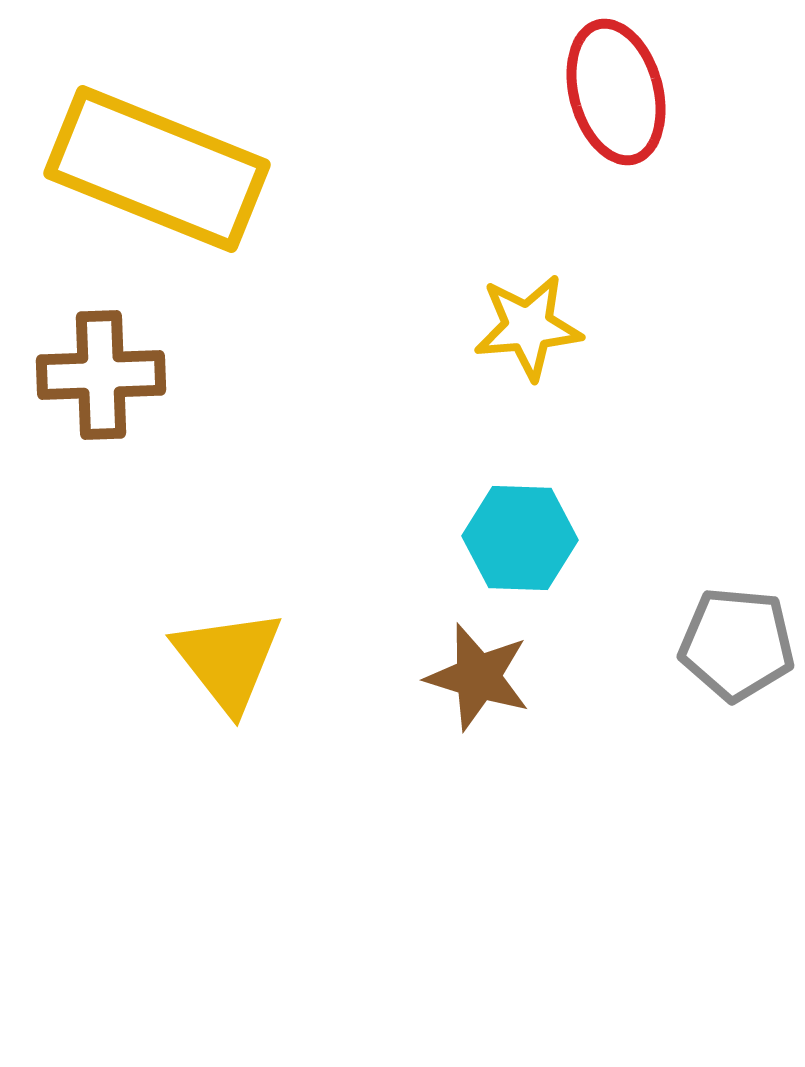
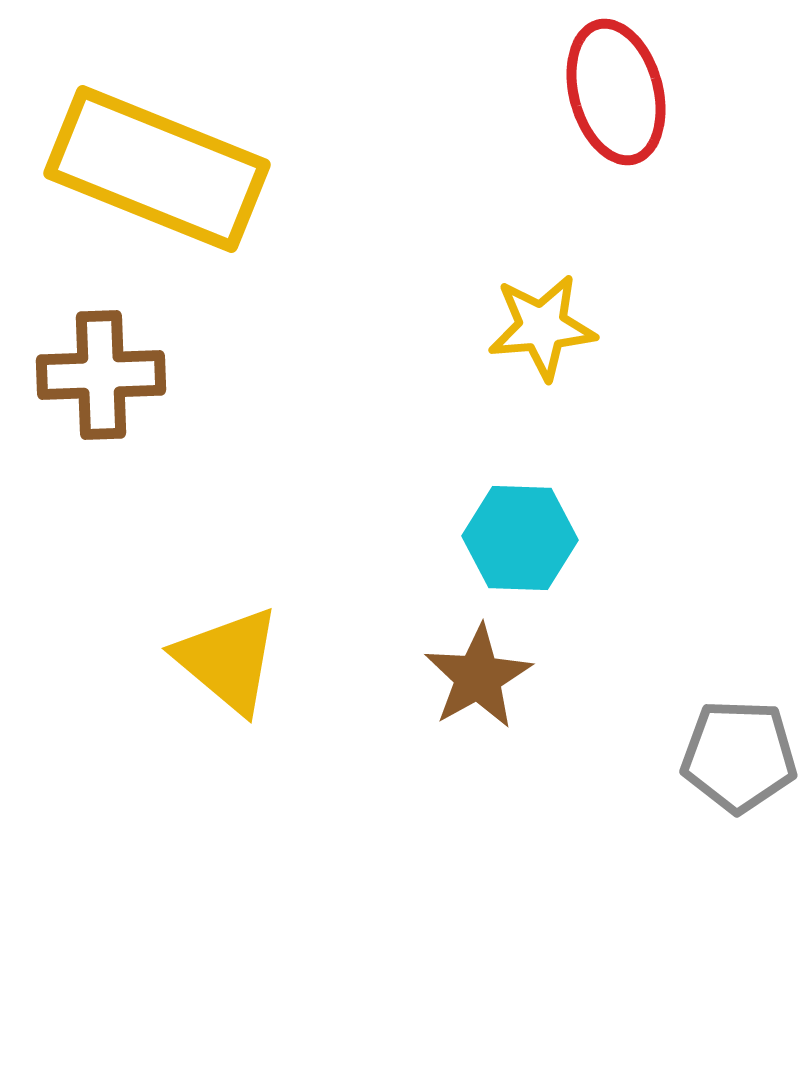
yellow star: moved 14 px right
gray pentagon: moved 2 px right, 112 px down; rotated 3 degrees counterclockwise
yellow triangle: rotated 12 degrees counterclockwise
brown star: rotated 26 degrees clockwise
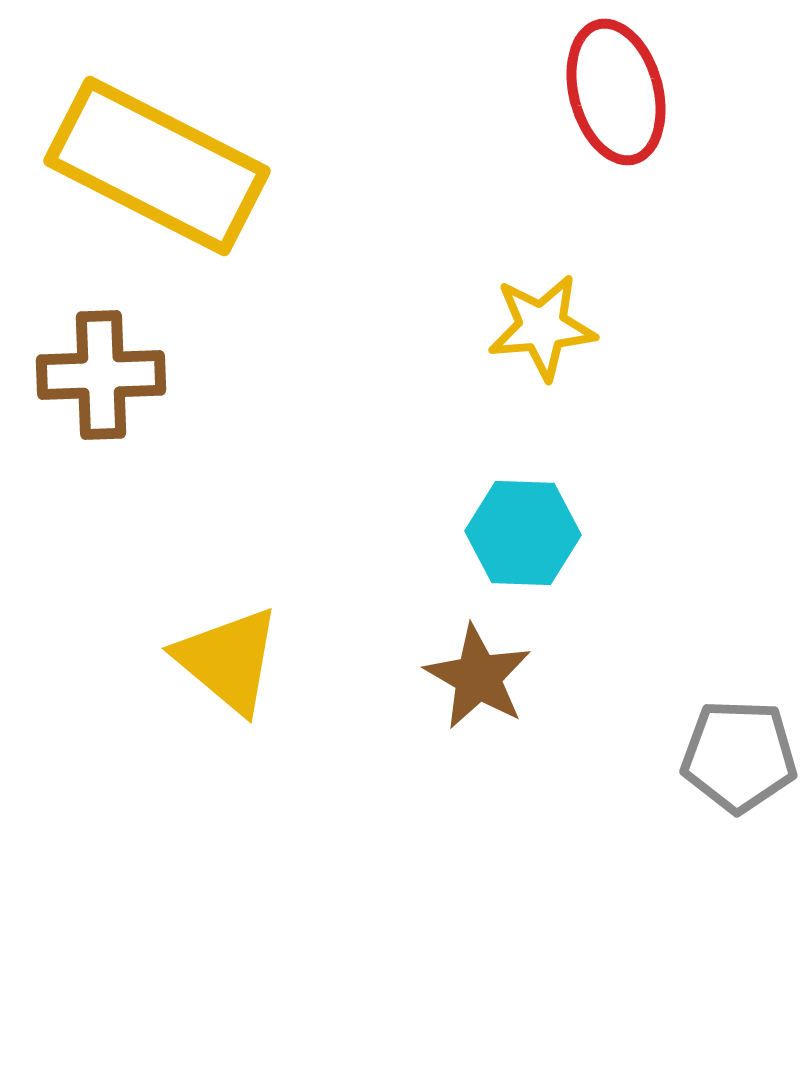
yellow rectangle: moved 3 px up; rotated 5 degrees clockwise
cyan hexagon: moved 3 px right, 5 px up
brown star: rotated 13 degrees counterclockwise
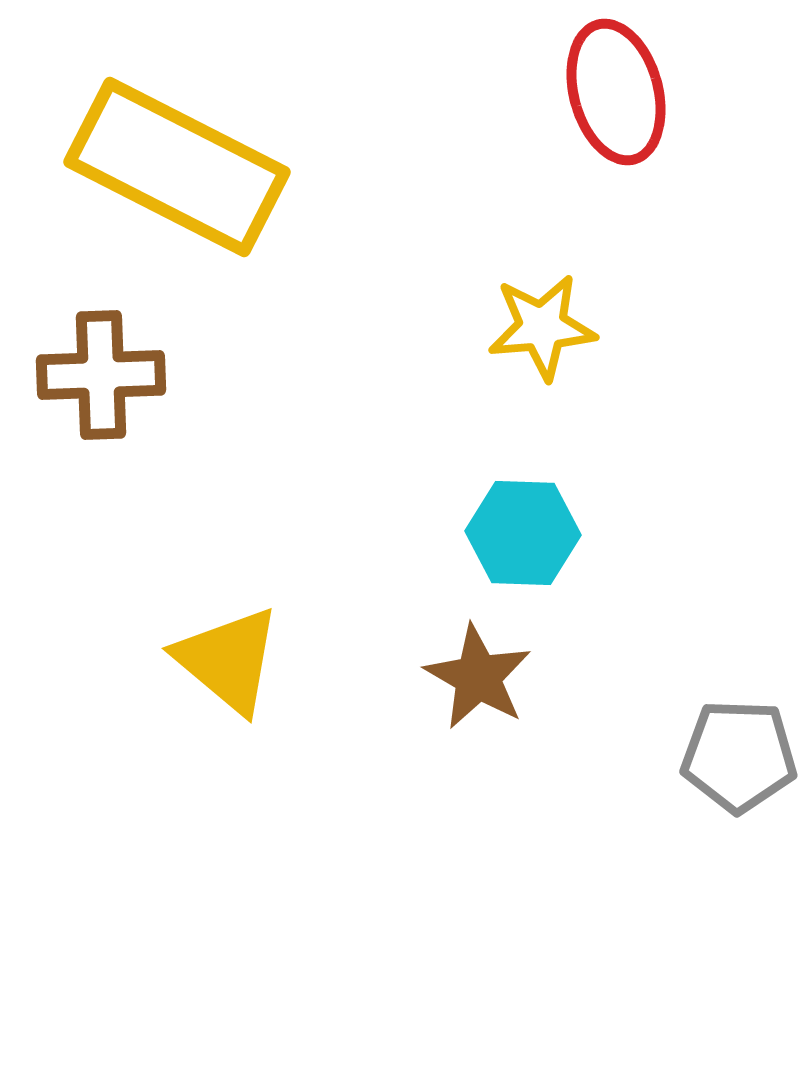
yellow rectangle: moved 20 px right, 1 px down
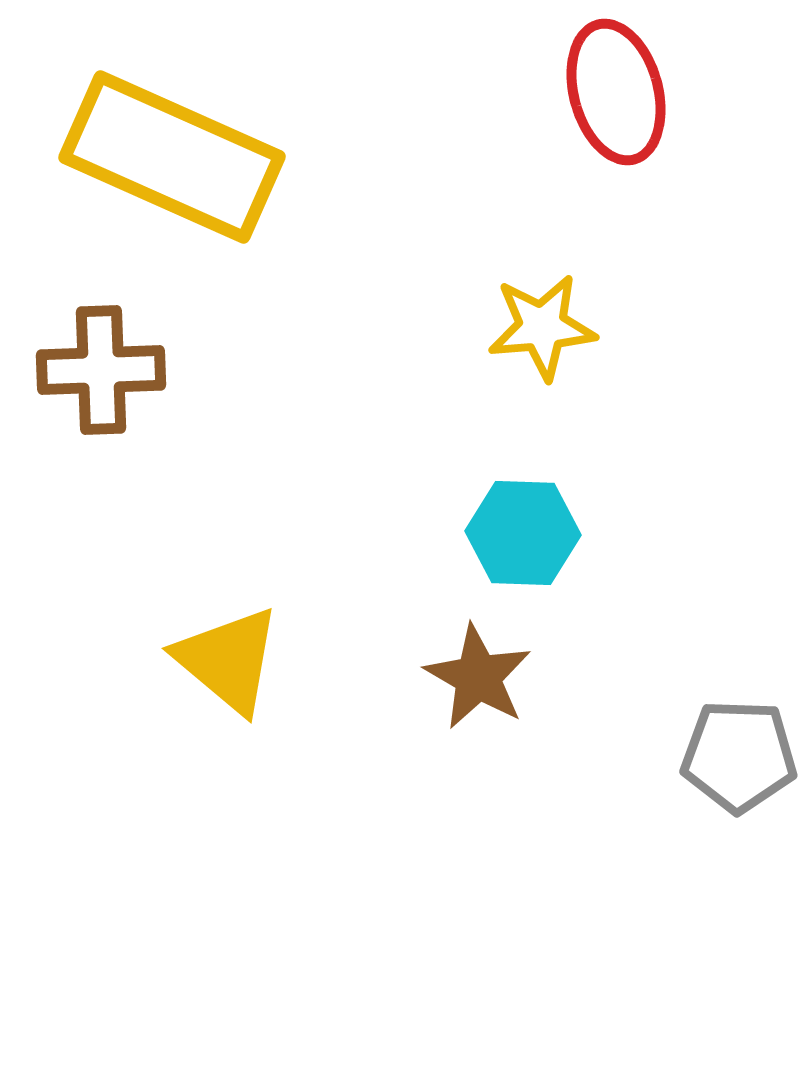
yellow rectangle: moved 5 px left, 10 px up; rotated 3 degrees counterclockwise
brown cross: moved 5 px up
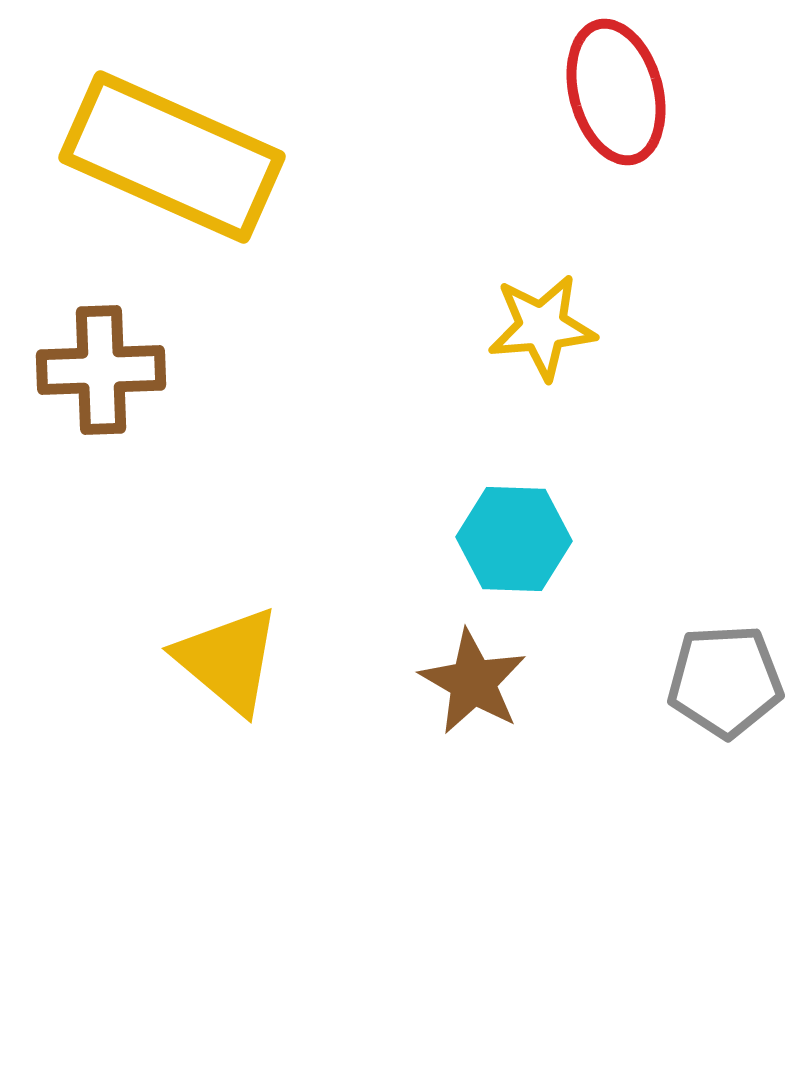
cyan hexagon: moved 9 px left, 6 px down
brown star: moved 5 px left, 5 px down
gray pentagon: moved 14 px left, 75 px up; rotated 5 degrees counterclockwise
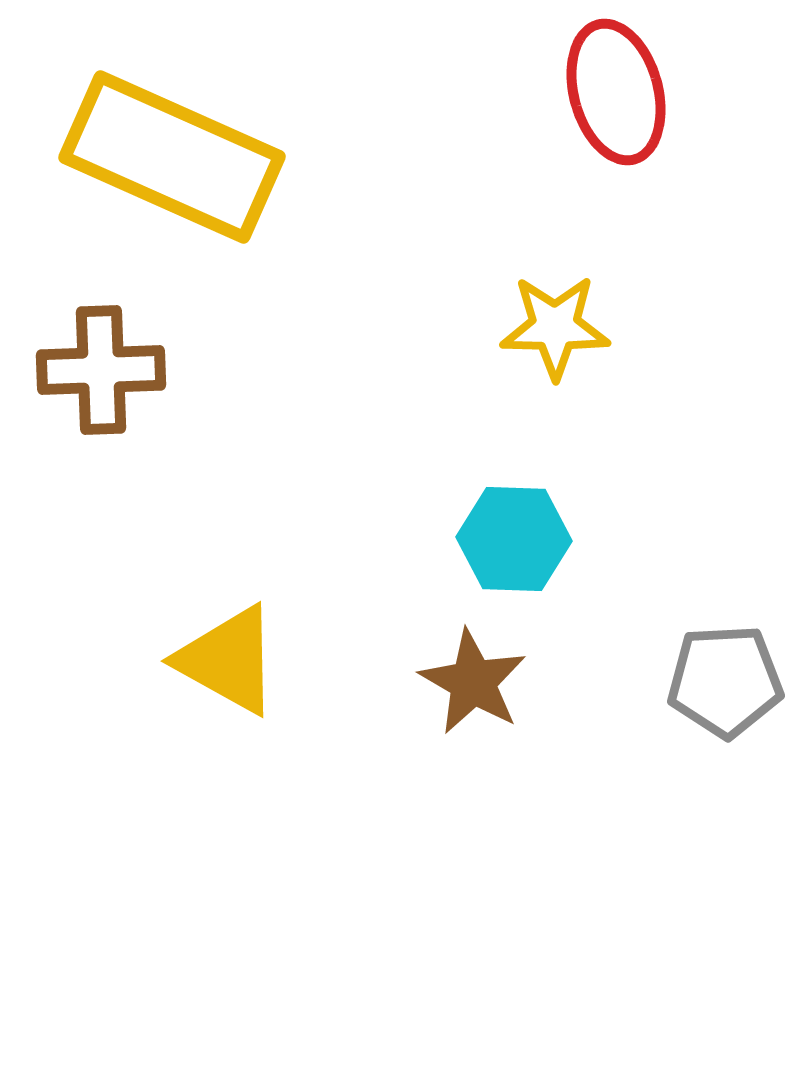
yellow star: moved 13 px right; rotated 6 degrees clockwise
yellow triangle: rotated 11 degrees counterclockwise
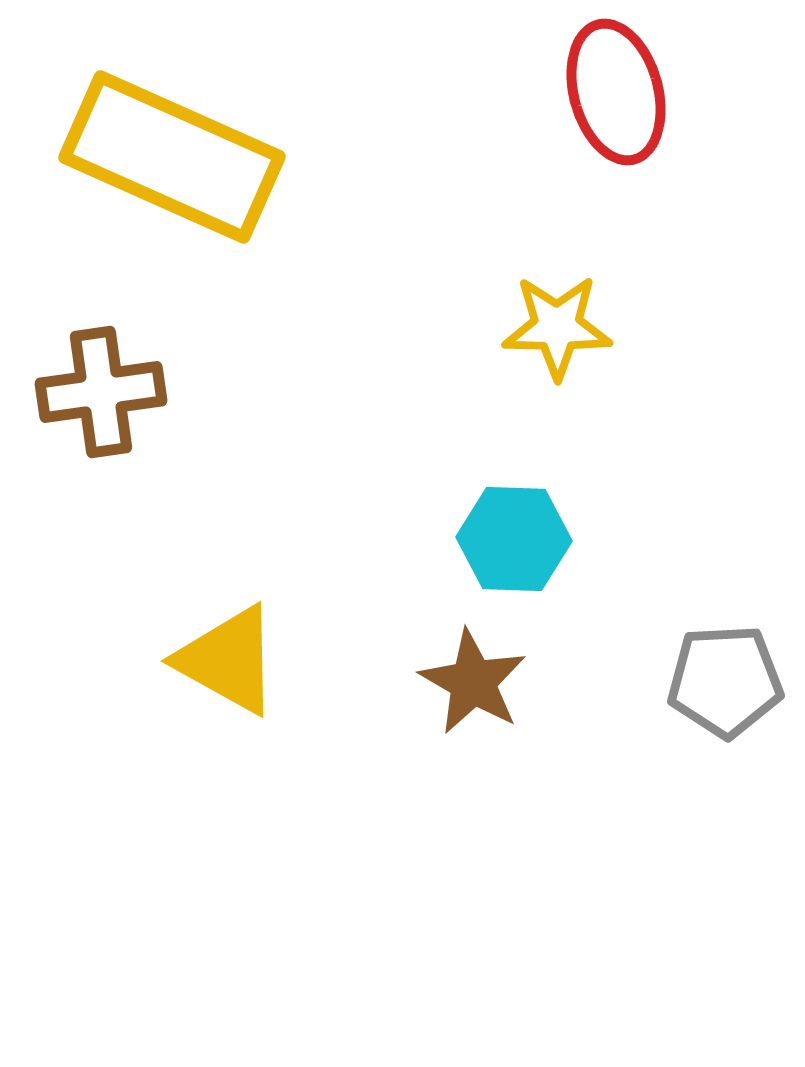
yellow star: moved 2 px right
brown cross: moved 22 px down; rotated 6 degrees counterclockwise
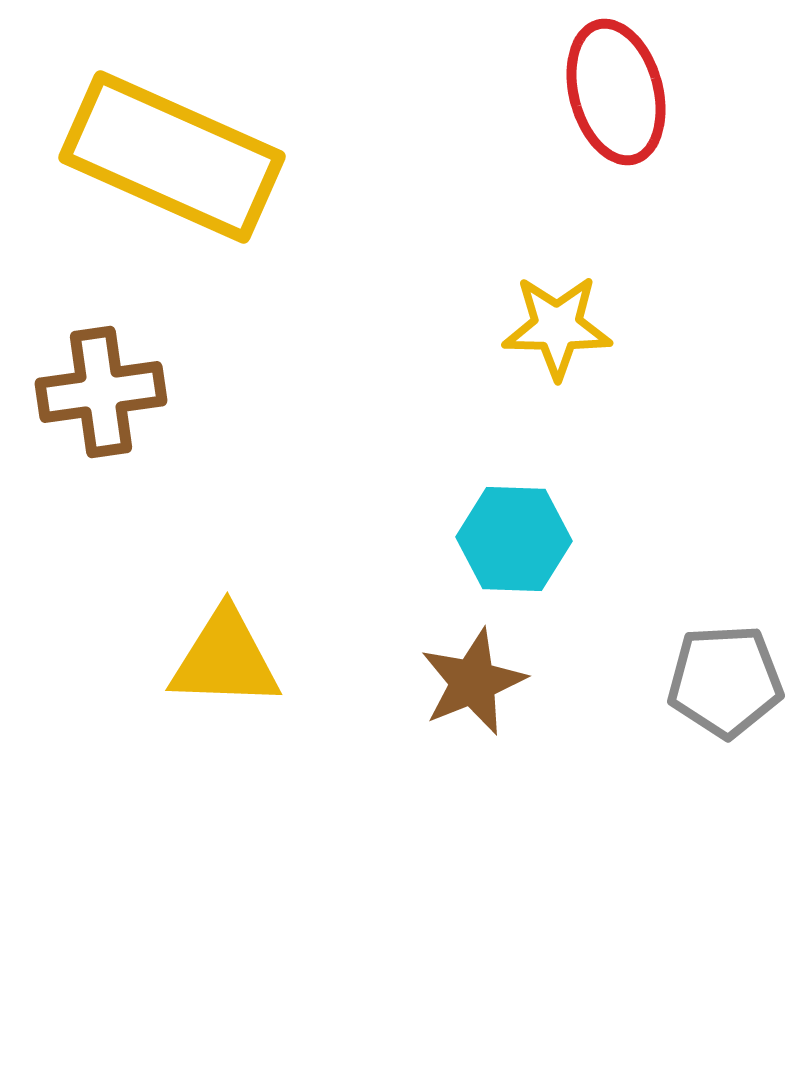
yellow triangle: moved 3 px left, 1 px up; rotated 27 degrees counterclockwise
brown star: rotated 20 degrees clockwise
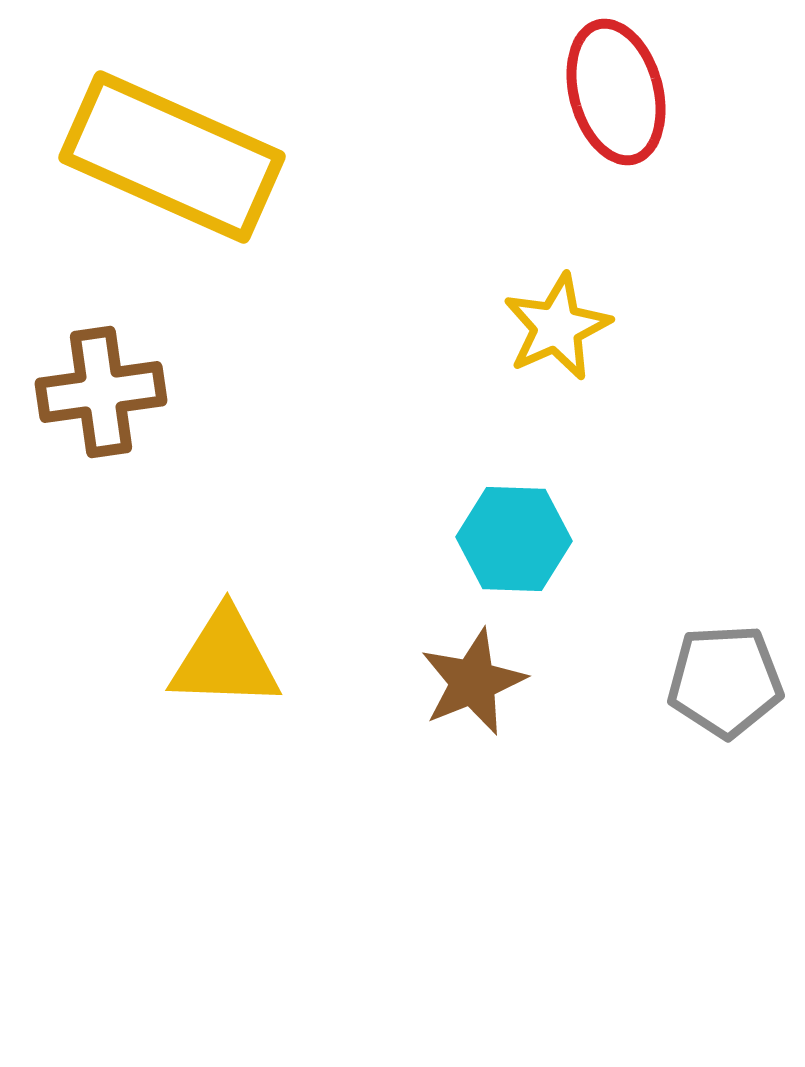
yellow star: rotated 25 degrees counterclockwise
